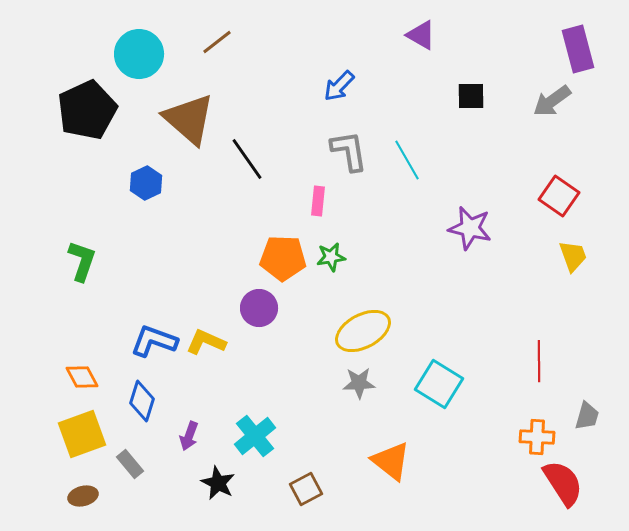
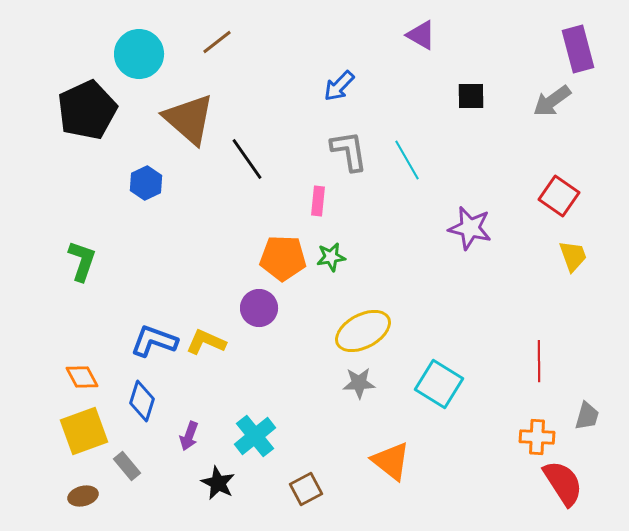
yellow square: moved 2 px right, 3 px up
gray rectangle: moved 3 px left, 2 px down
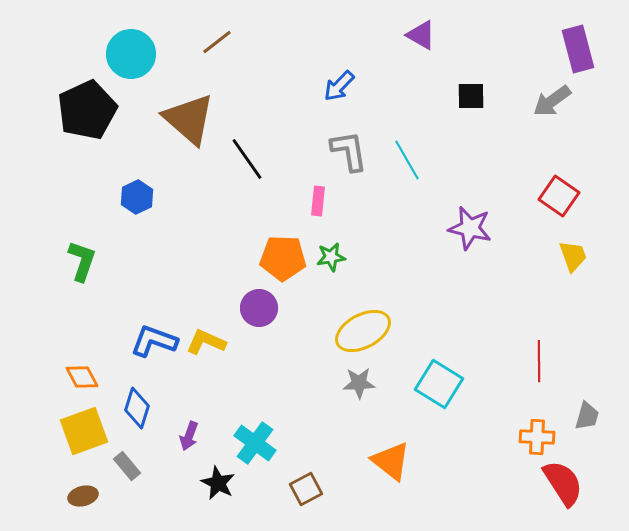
cyan circle: moved 8 px left
blue hexagon: moved 9 px left, 14 px down
blue diamond: moved 5 px left, 7 px down
cyan cross: moved 7 px down; rotated 15 degrees counterclockwise
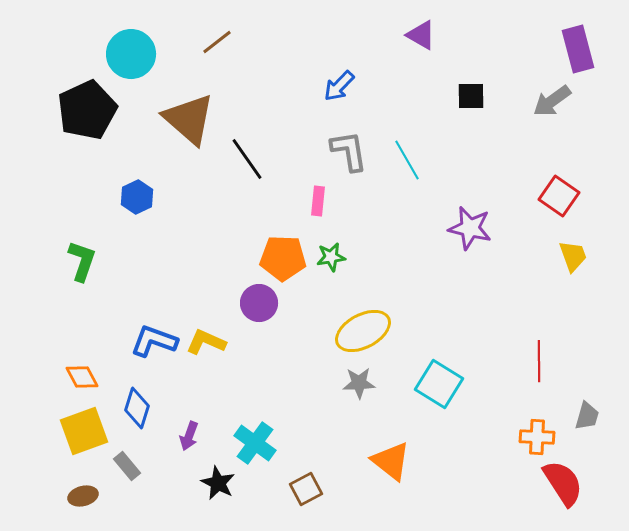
purple circle: moved 5 px up
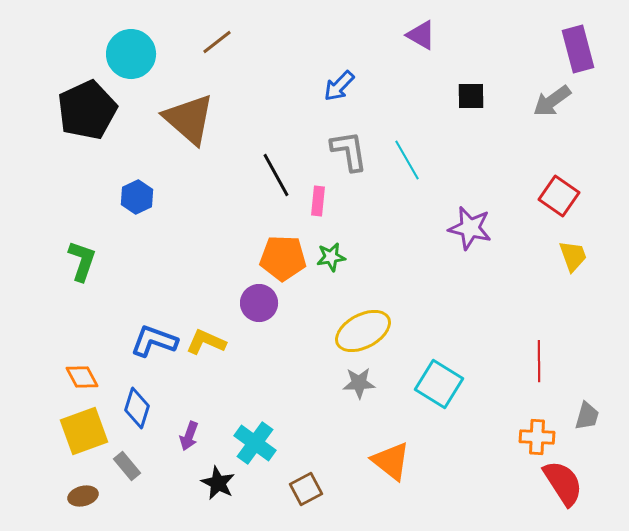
black line: moved 29 px right, 16 px down; rotated 6 degrees clockwise
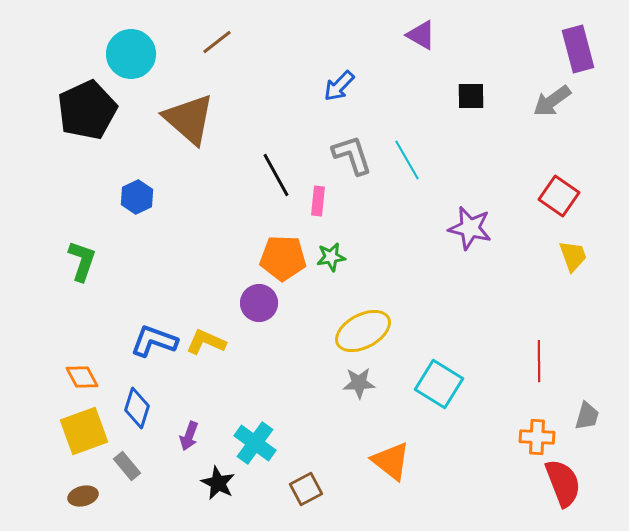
gray L-shape: moved 3 px right, 4 px down; rotated 9 degrees counterclockwise
red semicircle: rotated 12 degrees clockwise
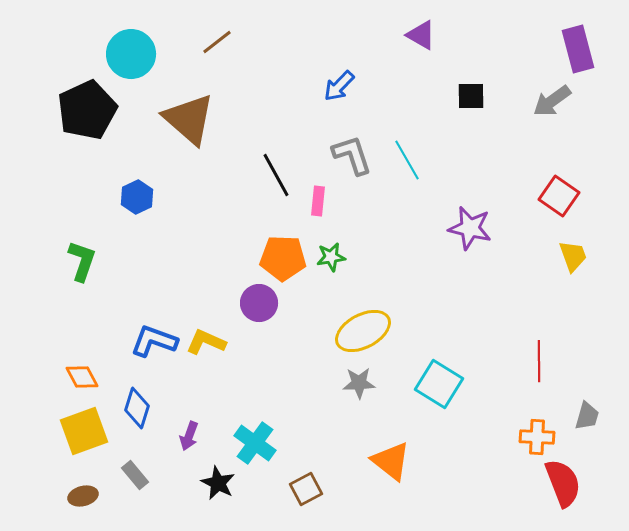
gray rectangle: moved 8 px right, 9 px down
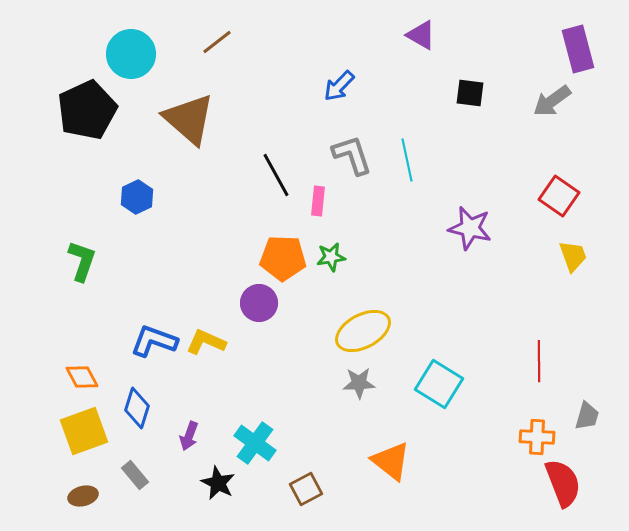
black square: moved 1 px left, 3 px up; rotated 8 degrees clockwise
cyan line: rotated 18 degrees clockwise
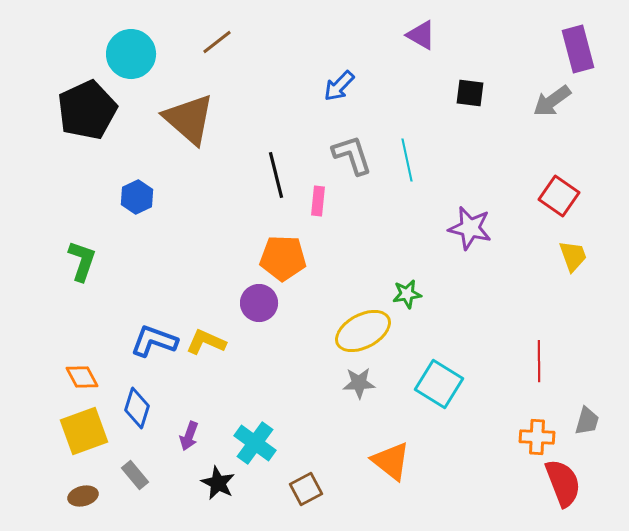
black line: rotated 15 degrees clockwise
green star: moved 76 px right, 37 px down
gray trapezoid: moved 5 px down
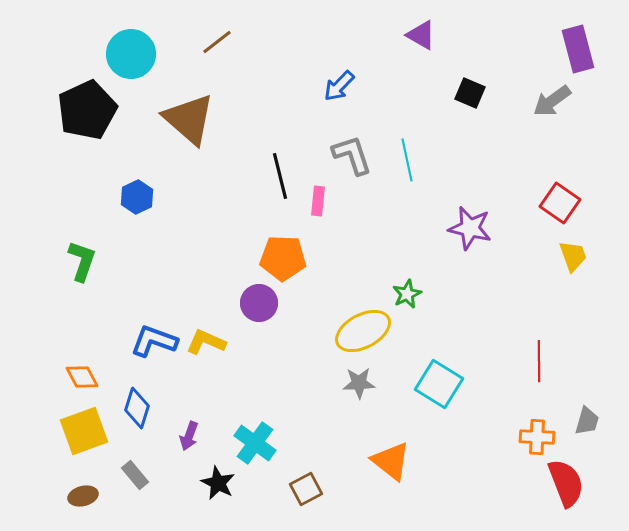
black square: rotated 16 degrees clockwise
black line: moved 4 px right, 1 px down
red square: moved 1 px right, 7 px down
green star: rotated 16 degrees counterclockwise
red semicircle: moved 3 px right
